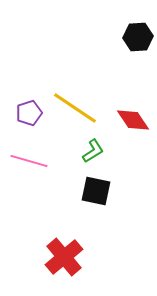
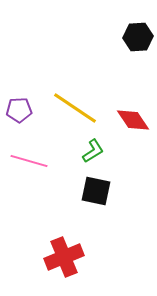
purple pentagon: moved 10 px left, 3 px up; rotated 15 degrees clockwise
red cross: rotated 18 degrees clockwise
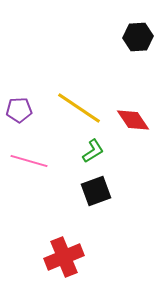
yellow line: moved 4 px right
black square: rotated 32 degrees counterclockwise
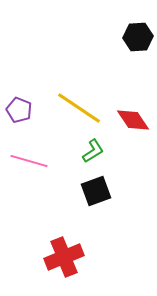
purple pentagon: rotated 25 degrees clockwise
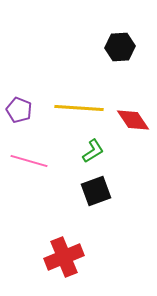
black hexagon: moved 18 px left, 10 px down
yellow line: rotated 30 degrees counterclockwise
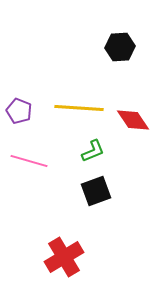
purple pentagon: moved 1 px down
green L-shape: rotated 10 degrees clockwise
red cross: rotated 9 degrees counterclockwise
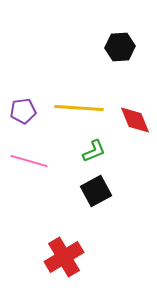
purple pentagon: moved 4 px right; rotated 30 degrees counterclockwise
red diamond: moved 2 px right; rotated 12 degrees clockwise
green L-shape: moved 1 px right
black square: rotated 8 degrees counterclockwise
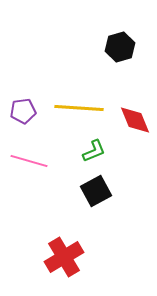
black hexagon: rotated 12 degrees counterclockwise
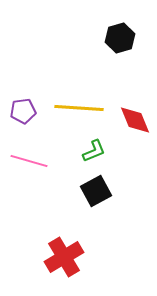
black hexagon: moved 9 px up
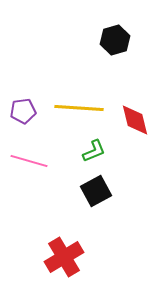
black hexagon: moved 5 px left, 2 px down
red diamond: rotated 8 degrees clockwise
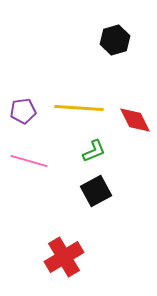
red diamond: rotated 12 degrees counterclockwise
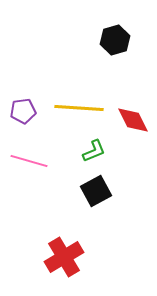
red diamond: moved 2 px left
